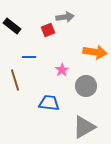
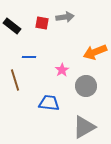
red square: moved 6 px left, 7 px up; rotated 32 degrees clockwise
orange arrow: rotated 150 degrees clockwise
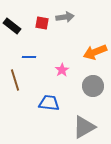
gray circle: moved 7 px right
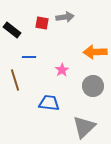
black rectangle: moved 4 px down
orange arrow: rotated 20 degrees clockwise
gray triangle: rotated 15 degrees counterclockwise
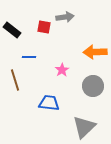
red square: moved 2 px right, 4 px down
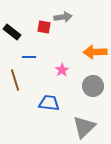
gray arrow: moved 2 px left
black rectangle: moved 2 px down
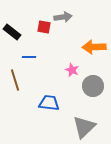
orange arrow: moved 1 px left, 5 px up
pink star: moved 10 px right; rotated 16 degrees counterclockwise
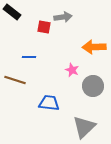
black rectangle: moved 20 px up
brown line: rotated 55 degrees counterclockwise
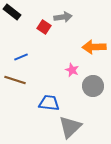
red square: rotated 24 degrees clockwise
blue line: moved 8 px left; rotated 24 degrees counterclockwise
gray triangle: moved 14 px left
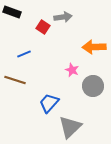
black rectangle: rotated 18 degrees counterclockwise
red square: moved 1 px left
blue line: moved 3 px right, 3 px up
blue trapezoid: rotated 55 degrees counterclockwise
